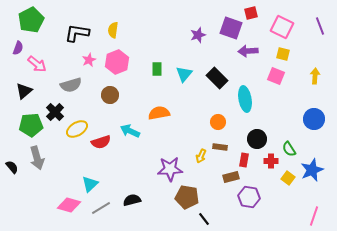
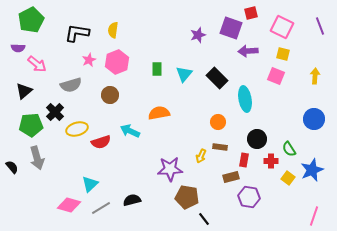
purple semicircle at (18, 48): rotated 72 degrees clockwise
yellow ellipse at (77, 129): rotated 15 degrees clockwise
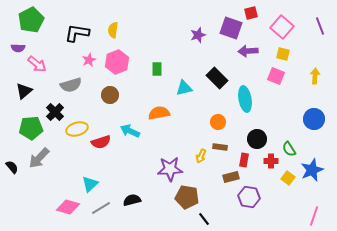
pink square at (282, 27): rotated 15 degrees clockwise
cyan triangle at (184, 74): moved 14 px down; rotated 36 degrees clockwise
green pentagon at (31, 125): moved 3 px down
gray arrow at (37, 158): moved 2 px right; rotated 60 degrees clockwise
pink diamond at (69, 205): moved 1 px left, 2 px down
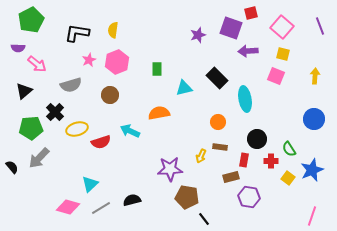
pink line at (314, 216): moved 2 px left
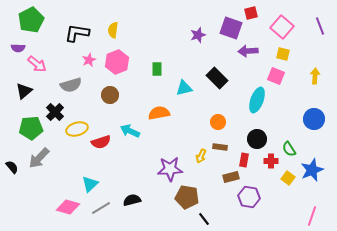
cyan ellipse at (245, 99): moved 12 px right, 1 px down; rotated 30 degrees clockwise
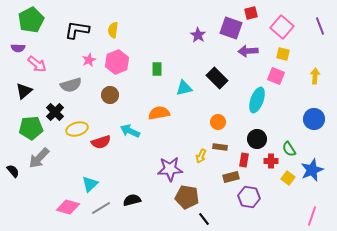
black L-shape at (77, 33): moved 3 px up
purple star at (198, 35): rotated 21 degrees counterclockwise
black semicircle at (12, 167): moved 1 px right, 4 px down
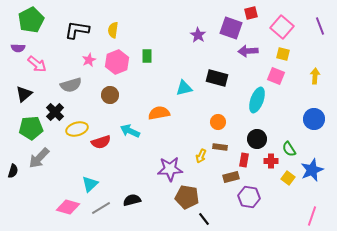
green rectangle at (157, 69): moved 10 px left, 13 px up
black rectangle at (217, 78): rotated 30 degrees counterclockwise
black triangle at (24, 91): moved 3 px down
black semicircle at (13, 171): rotated 56 degrees clockwise
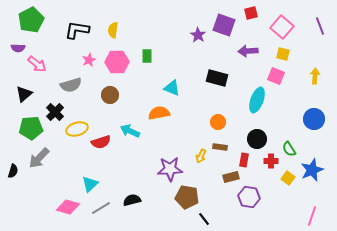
purple square at (231, 28): moved 7 px left, 3 px up
pink hexagon at (117, 62): rotated 20 degrees clockwise
cyan triangle at (184, 88): moved 12 px left; rotated 36 degrees clockwise
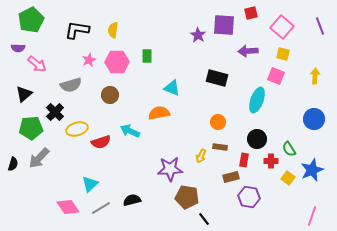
purple square at (224, 25): rotated 15 degrees counterclockwise
black semicircle at (13, 171): moved 7 px up
pink diamond at (68, 207): rotated 40 degrees clockwise
